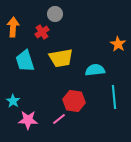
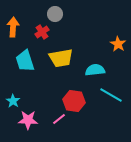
cyan line: moved 3 px left, 2 px up; rotated 55 degrees counterclockwise
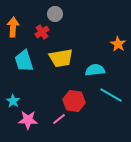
cyan trapezoid: moved 1 px left
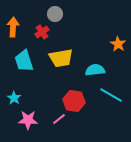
cyan star: moved 1 px right, 3 px up
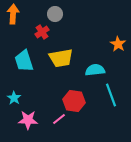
orange arrow: moved 13 px up
cyan line: rotated 40 degrees clockwise
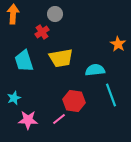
cyan star: rotated 16 degrees clockwise
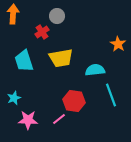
gray circle: moved 2 px right, 2 px down
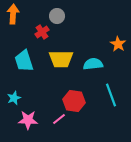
yellow trapezoid: moved 1 px down; rotated 10 degrees clockwise
cyan semicircle: moved 2 px left, 6 px up
